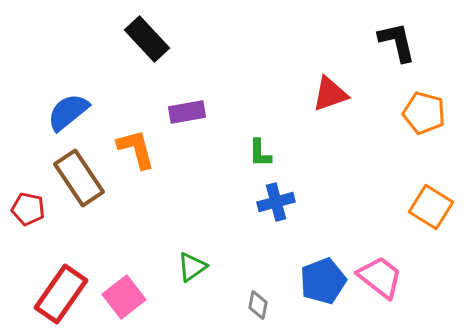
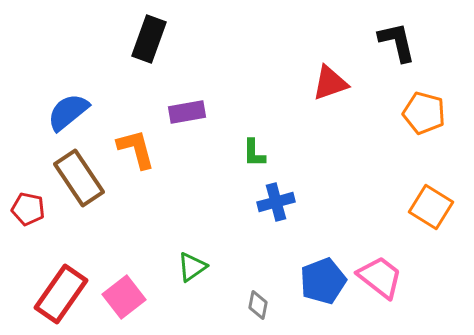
black rectangle: moved 2 px right; rotated 63 degrees clockwise
red triangle: moved 11 px up
green L-shape: moved 6 px left
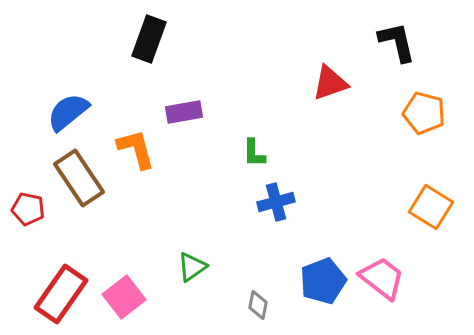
purple rectangle: moved 3 px left
pink trapezoid: moved 2 px right, 1 px down
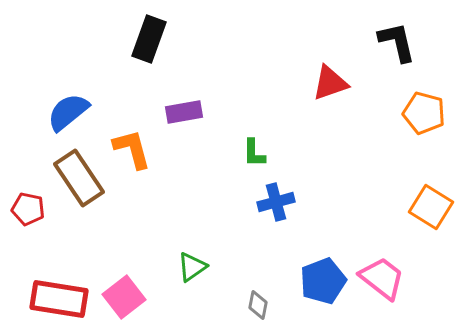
orange L-shape: moved 4 px left
red rectangle: moved 2 px left, 5 px down; rotated 64 degrees clockwise
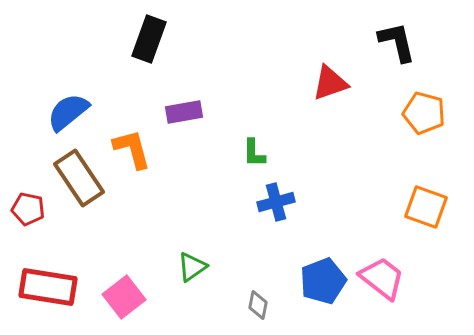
orange square: moved 5 px left; rotated 12 degrees counterclockwise
red rectangle: moved 11 px left, 12 px up
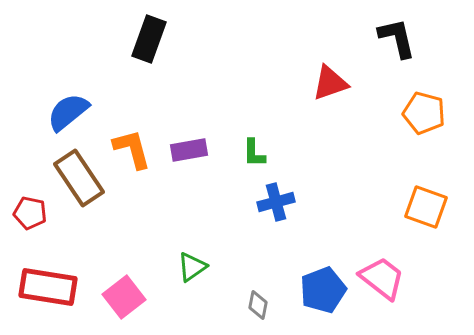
black L-shape: moved 4 px up
purple rectangle: moved 5 px right, 38 px down
red pentagon: moved 2 px right, 4 px down
blue pentagon: moved 9 px down
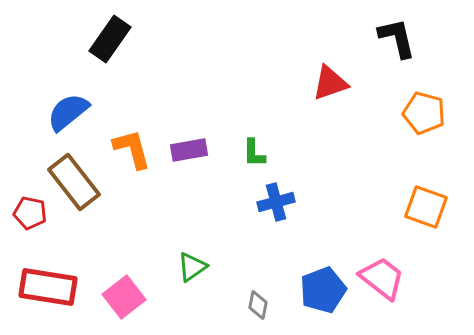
black rectangle: moved 39 px left; rotated 15 degrees clockwise
brown rectangle: moved 5 px left, 4 px down; rotated 4 degrees counterclockwise
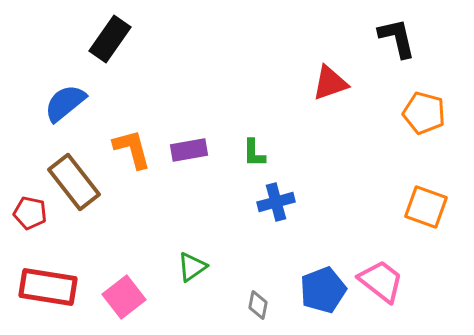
blue semicircle: moved 3 px left, 9 px up
pink trapezoid: moved 1 px left, 3 px down
